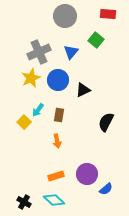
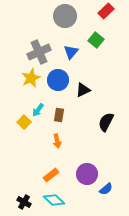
red rectangle: moved 2 px left, 3 px up; rotated 49 degrees counterclockwise
orange rectangle: moved 5 px left, 1 px up; rotated 21 degrees counterclockwise
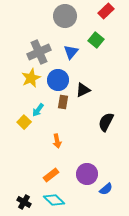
brown rectangle: moved 4 px right, 13 px up
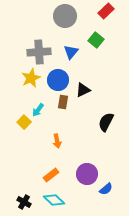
gray cross: rotated 20 degrees clockwise
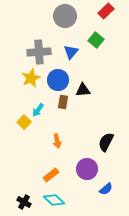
black triangle: rotated 21 degrees clockwise
black semicircle: moved 20 px down
purple circle: moved 5 px up
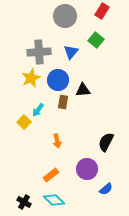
red rectangle: moved 4 px left; rotated 14 degrees counterclockwise
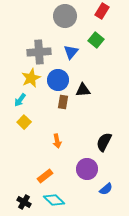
cyan arrow: moved 18 px left, 10 px up
black semicircle: moved 2 px left
orange rectangle: moved 6 px left, 1 px down
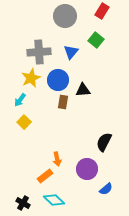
orange arrow: moved 18 px down
black cross: moved 1 px left, 1 px down
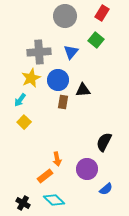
red rectangle: moved 2 px down
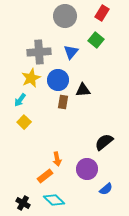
black semicircle: rotated 24 degrees clockwise
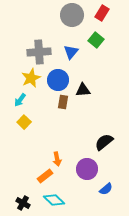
gray circle: moved 7 px right, 1 px up
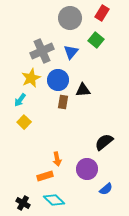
gray circle: moved 2 px left, 3 px down
gray cross: moved 3 px right, 1 px up; rotated 20 degrees counterclockwise
orange rectangle: rotated 21 degrees clockwise
